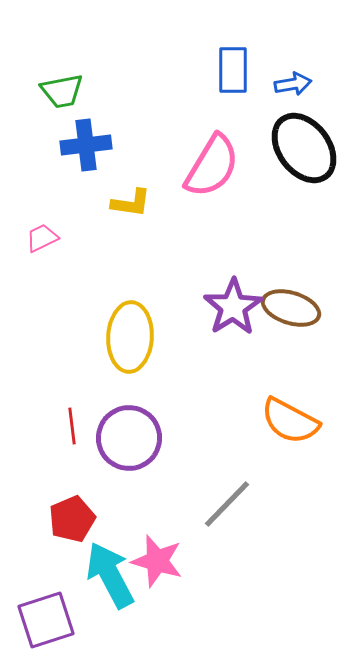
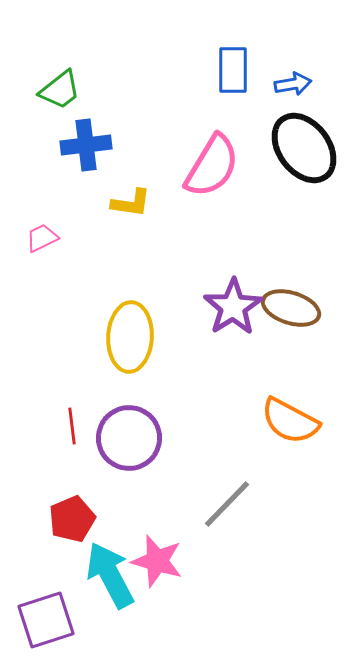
green trapezoid: moved 2 px left, 1 px up; rotated 27 degrees counterclockwise
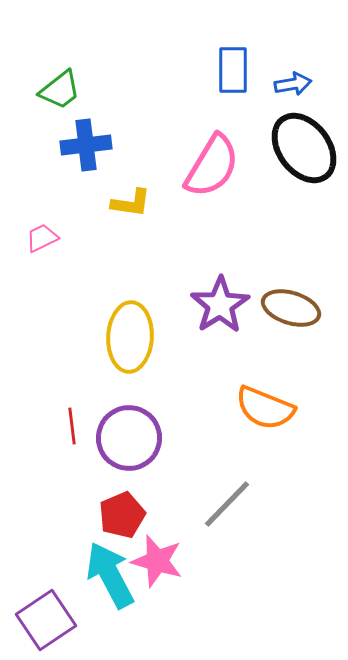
purple star: moved 13 px left, 2 px up
orange semicircle: moved 25 px left, 13 px up; rotated 6 degrees counterclockwise
red pentagon: moved 50 px right, 4 px up
purple square: rotated 16 degrees counterclockwise
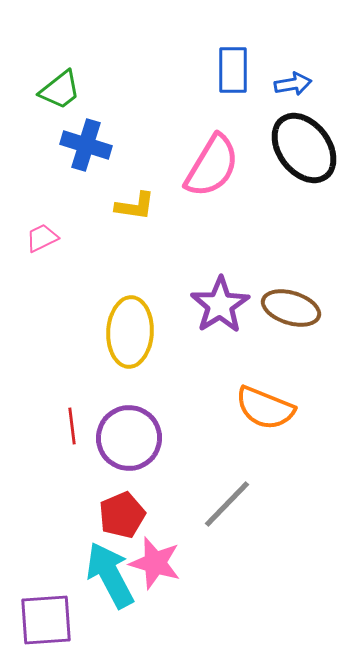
blue cross: rotated 24 degrees clockwise
yellow L-shape: moved 4 px right, 3 px down
yellow ellipse: moved 5 px up
pink star: moved 2 px left, 2 px down
purple square: rotated 30 degrees clockwise
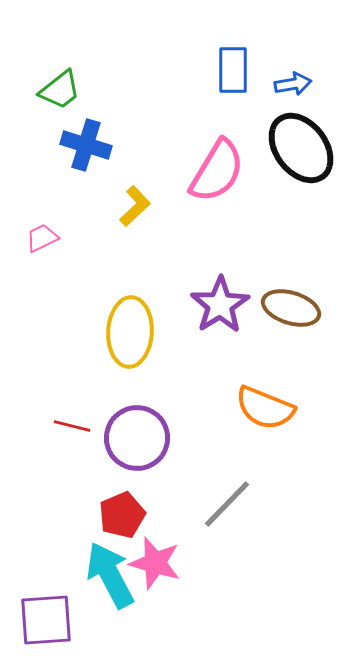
black ellipse: moved 3 px left
pink semicircle: moved 5 px right, 5 px down
yellow L-shape: rotated 51 degrees counterclockwise
red line: rotated 69 degrees counterclockwise
purple circle: moved 8 px right
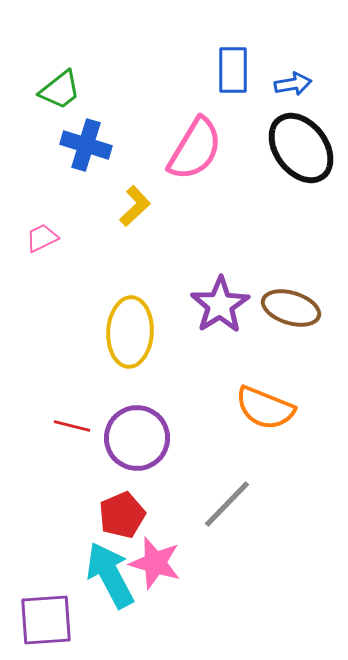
pink semicircle: moved 22 px left, 22 px up
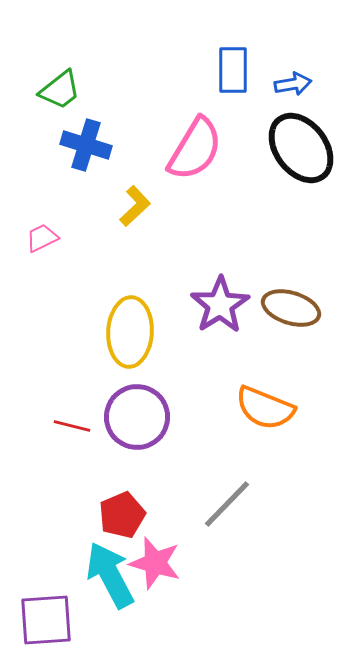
purple circle: moved 21 px up
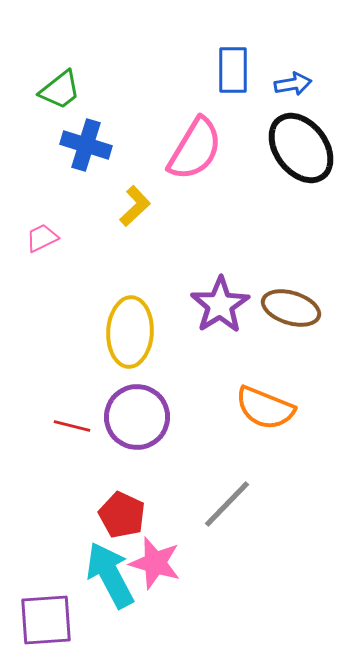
red pentagon: rotated 24 degrees counterclockwise
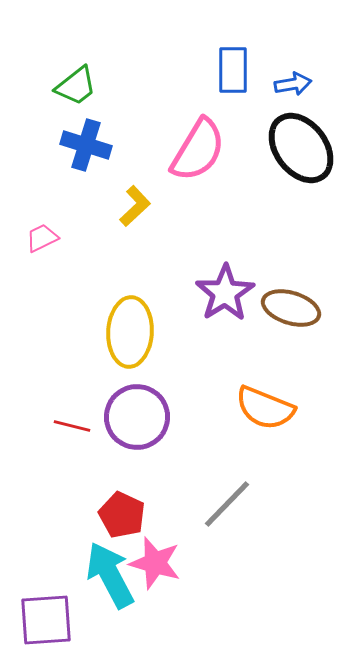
green trapezoid: moved 16 px right, 4 px up
pink semicircle: moved 3 px right, 1 px down
purple star: moved 5 px right, 12 px up
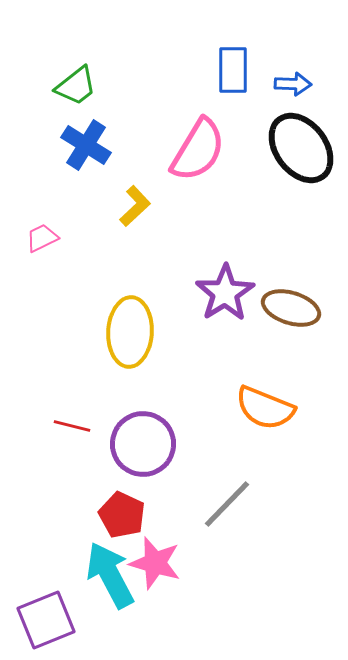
blue arrow: rotated 12 degrees clockwise
blue cross: rotated 15 degrees clockwise
purple circle: moved 6 px right, 27 px down
purple square: rotated 18 degrees counterclockwise
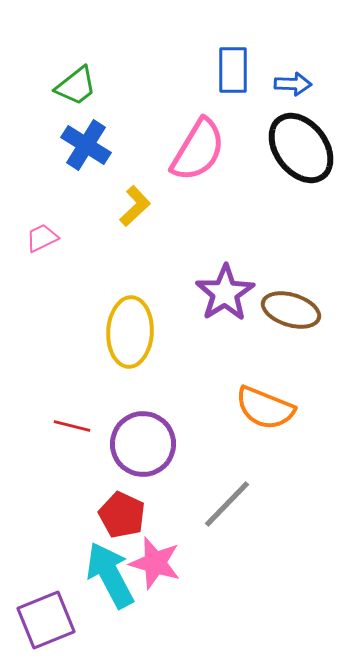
brown ellipse: moved 2 px down
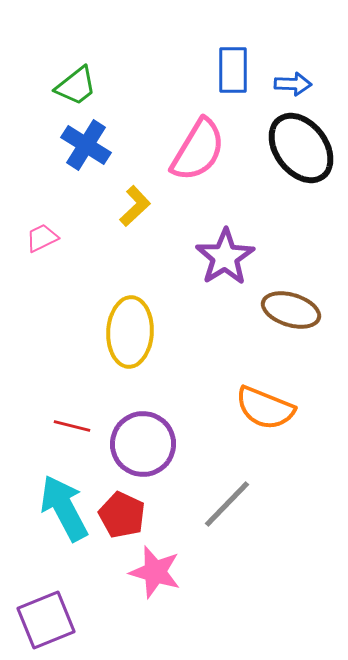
purple star: moved 36 px up
pink star: moved 9 px down
cyan arrow: moved 46 px left, 67 px up
